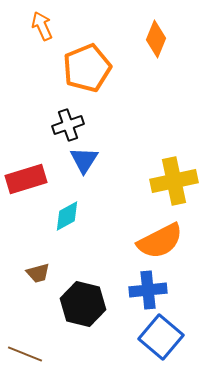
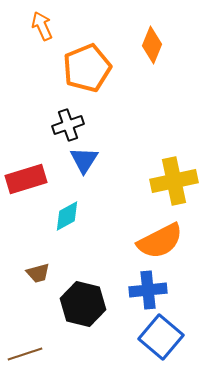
orange diamond: moved 4 px left, 6 px down
brown line: rotated 40 degrees counterclockwise
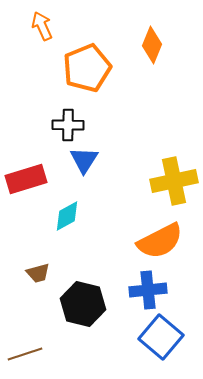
black cross: rotated 20 degrees clockwise
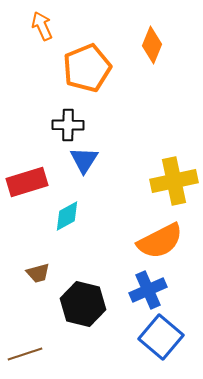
red rectangle: moved 1 px right, 3 px down
blue cross: rotated 18 degrees counterclockwise
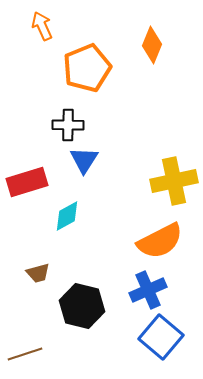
black hexagon: moved 1 px left, 2 px down
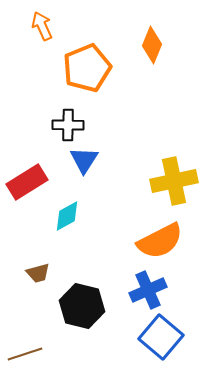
red rectangle: rotated 15 degrees counterclockwise
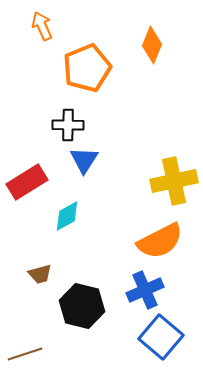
brown trapezoid: moved 2 px right, 1 px down
blue cross: moved 3 px left
